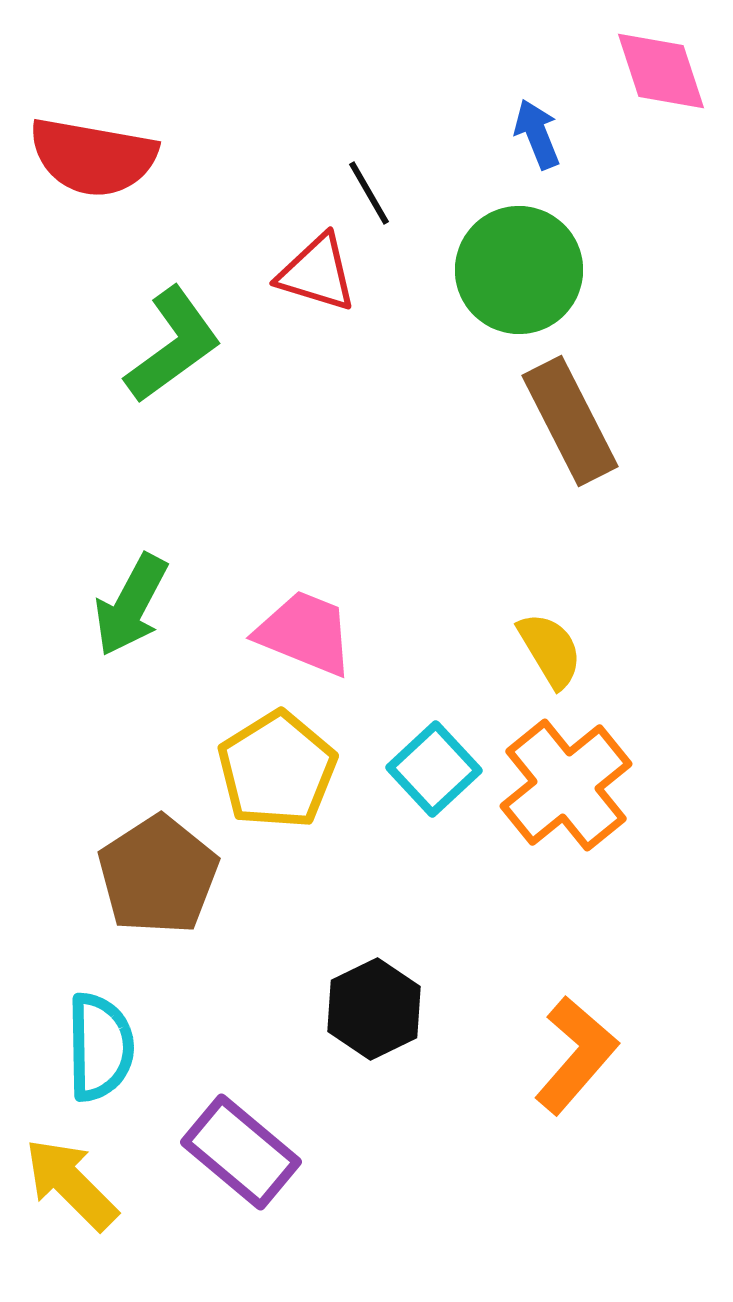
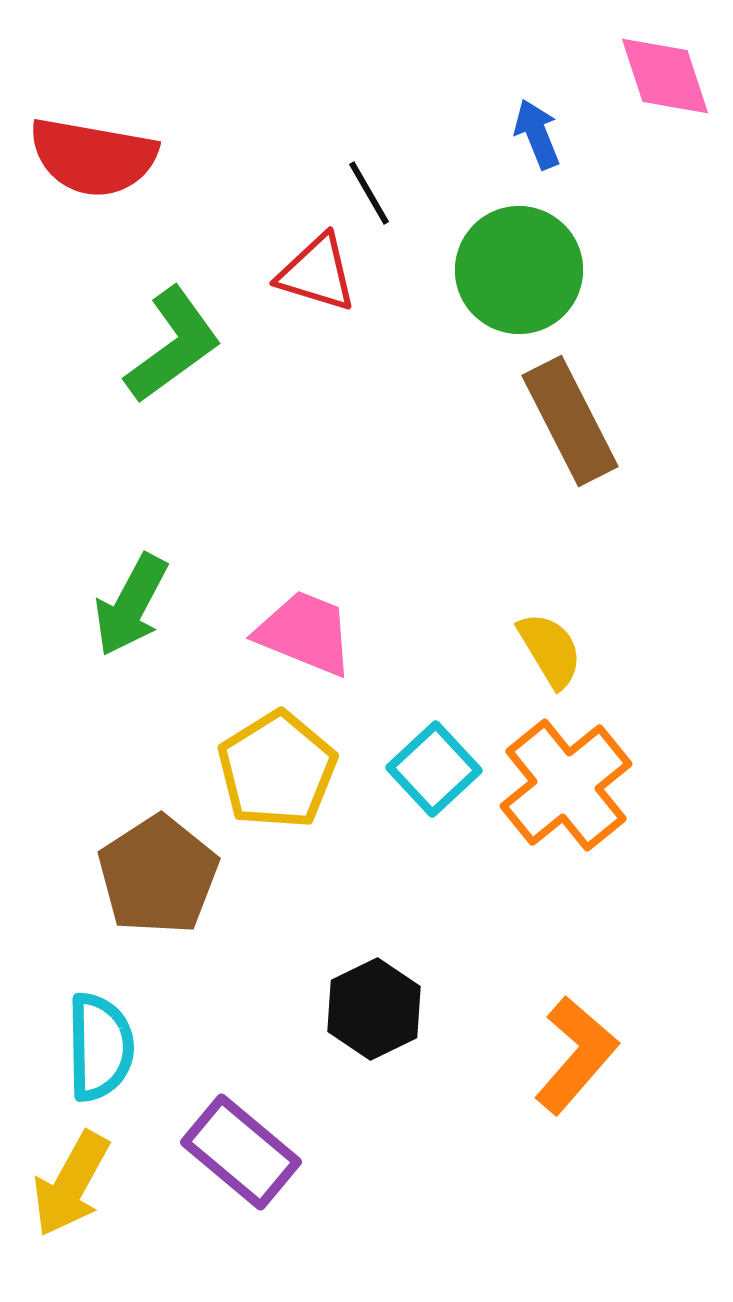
pink diamond: moved 4 px right, 5 px down
yellow arrow: rotated 106 degrees counterclockwise
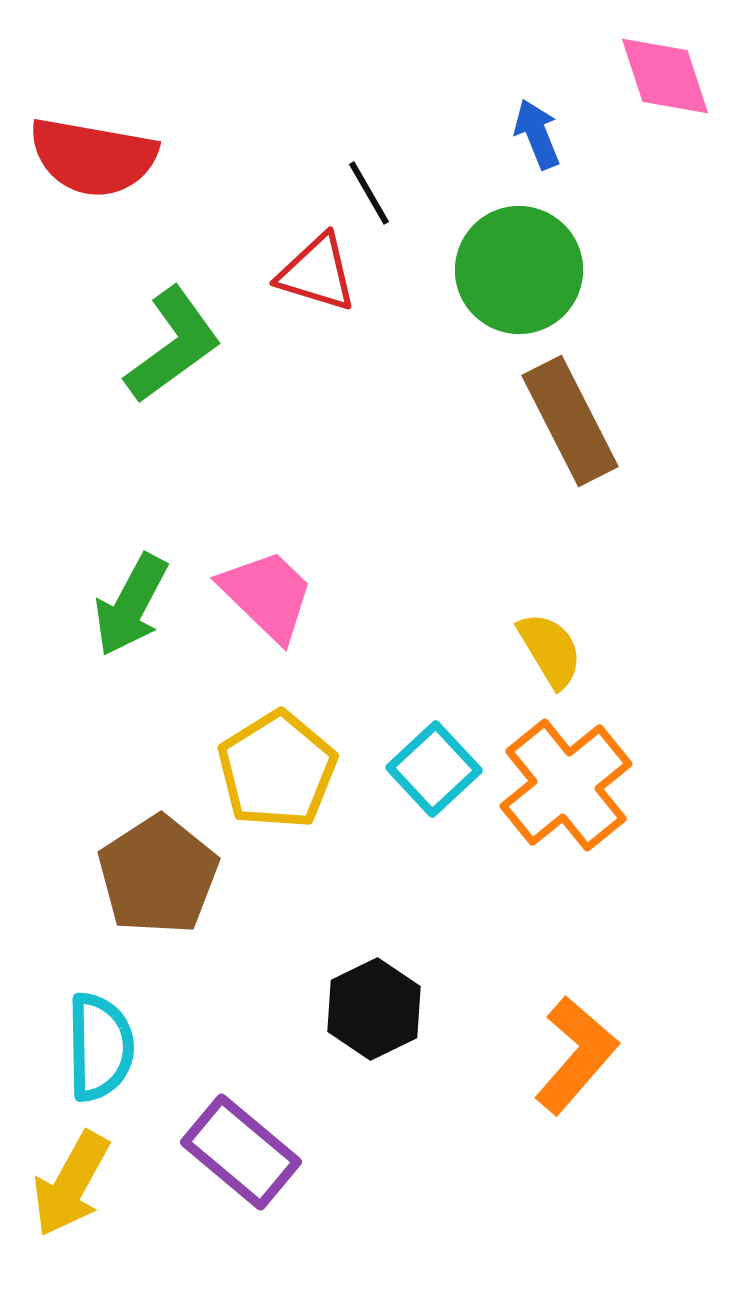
pink trapezoid: moved 38 px left, 38 px up; rotated 22 degrees clockwise
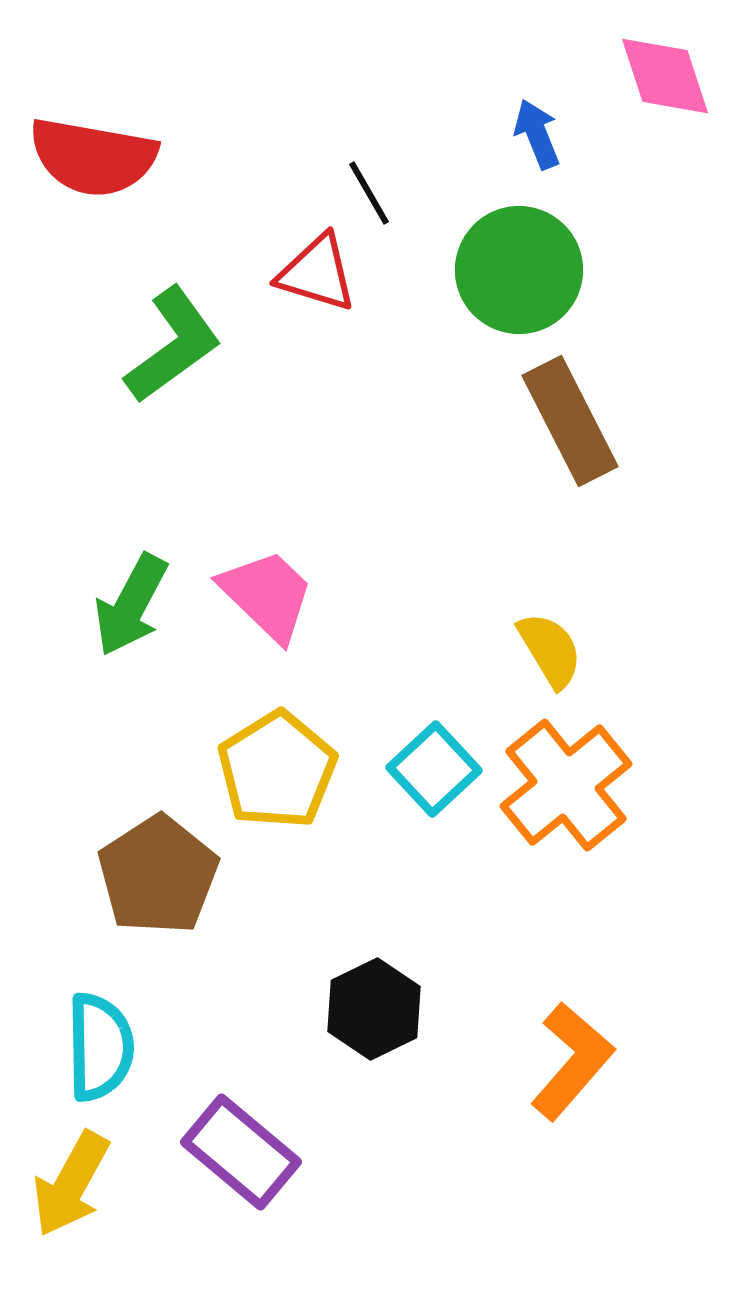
orange L-shape: moved 4 px left, 6 px down
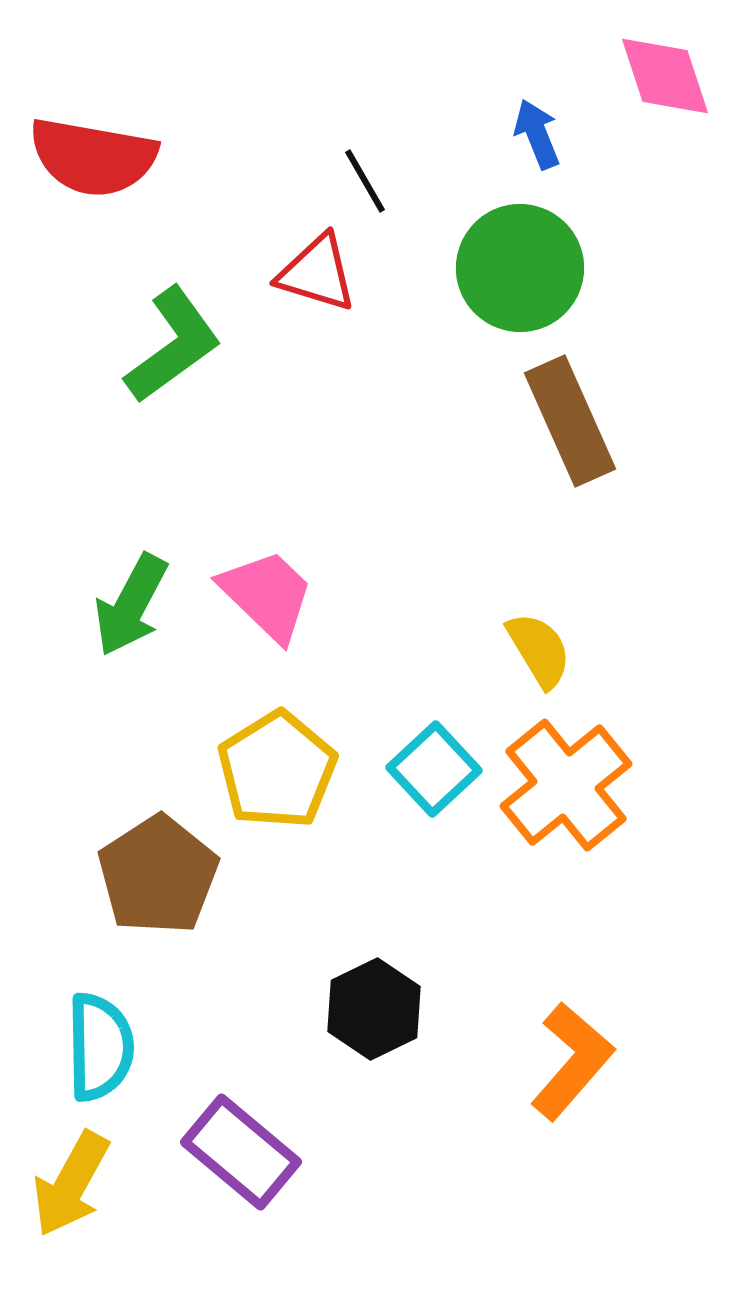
black line: moved 4 px left, 12 px up
green circle: moved 1 px right, 2 px up
brown rectangle: rotated 3 degrees clockwise
yellow semicircle: moved 11 px left
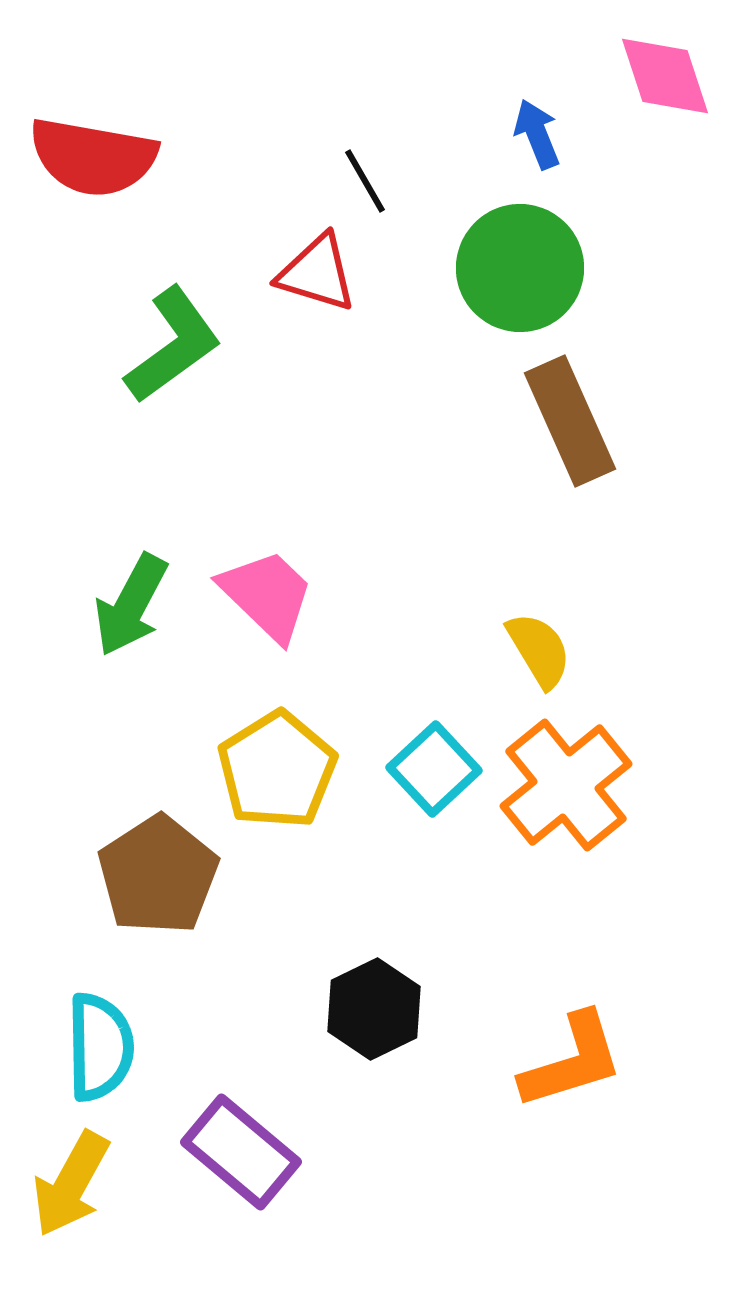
orange L-shape: rotated 32 degrees clockwise
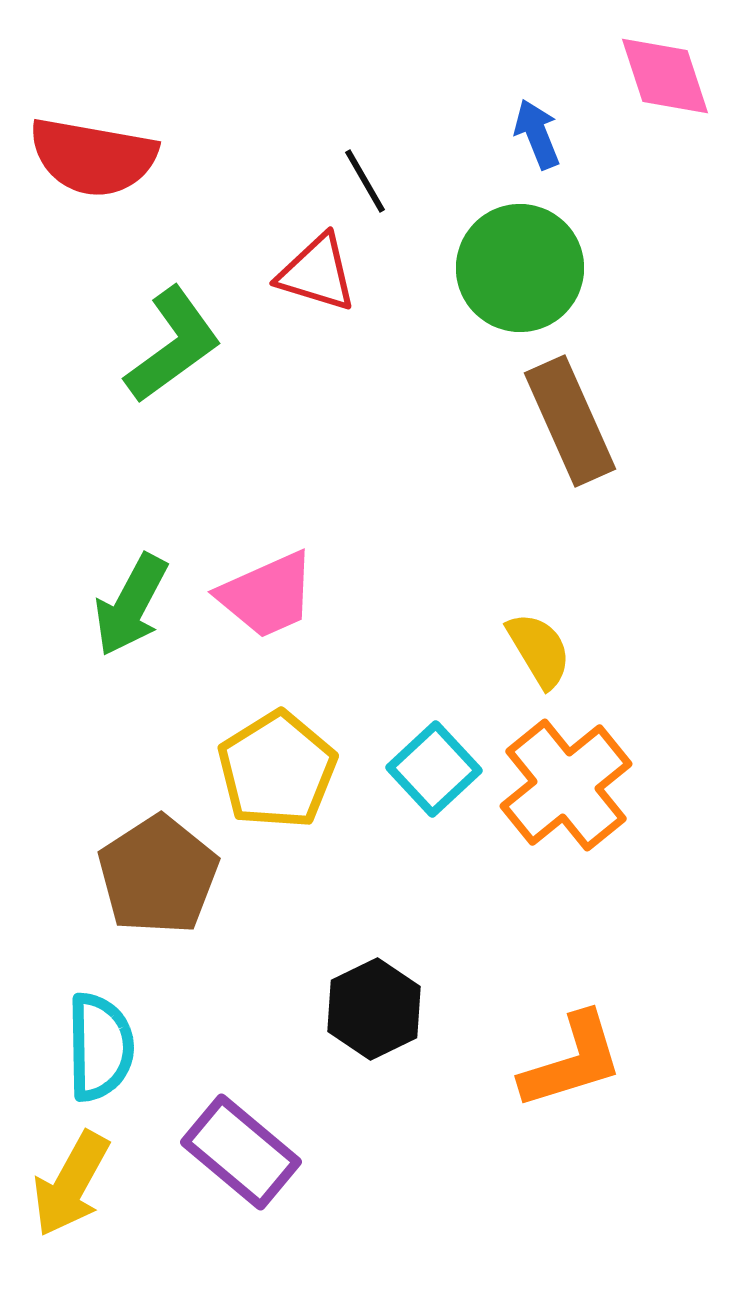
pink trapezoid: rotated 112 degrees clockwise
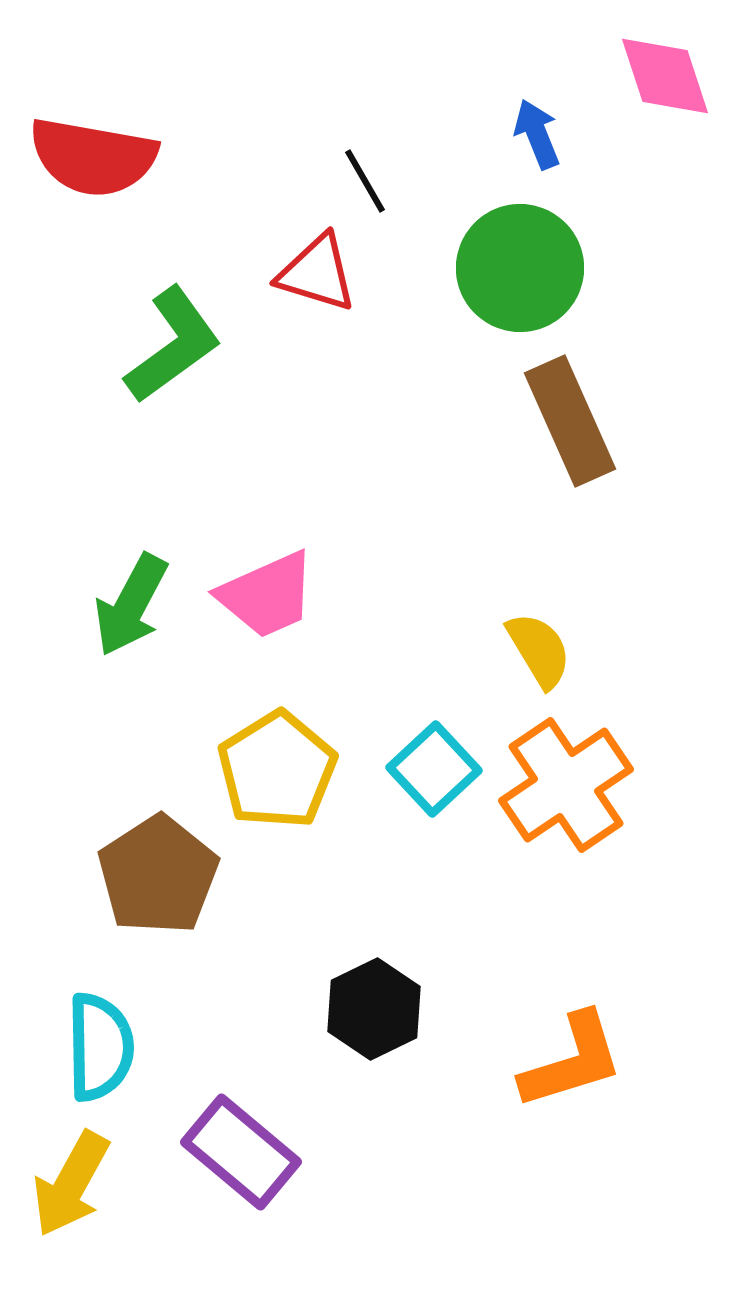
orange cross: rotated 5 degrees clockwise
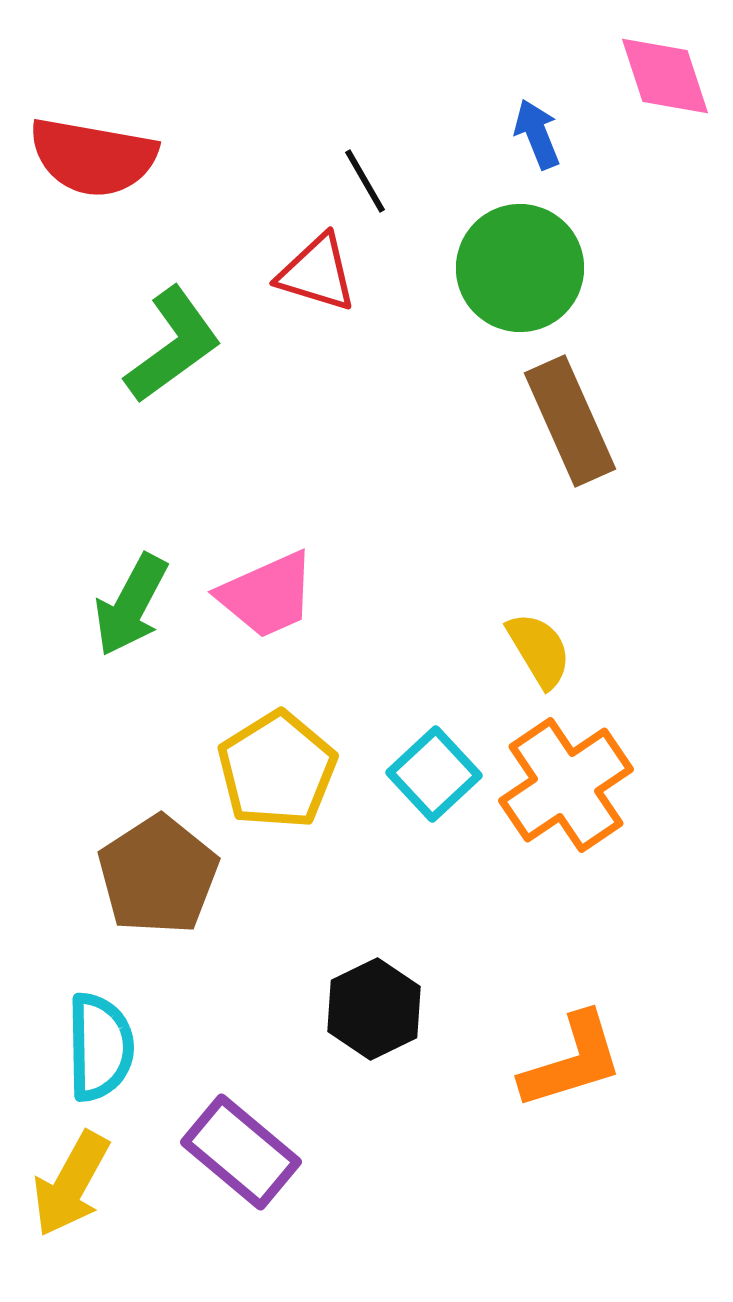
cyan square: moved 5 px down
